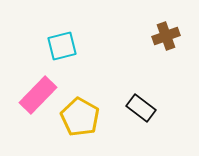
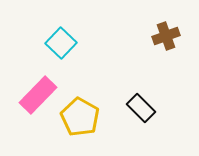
cyan square: moved 1 px left, 3 px up; rotated 32 degrees counterclockwise
black rectangle: rotated 8 degrees clockwise
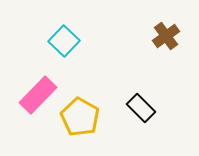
brown cross: rotated 16 degrees counterclockwise
cyan square: moved 3 px right, 2 px up
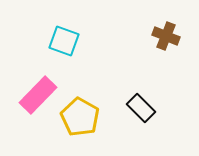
brown cross: rotated 32 degrees counterclockwise
cyan square: rotated 24 degrees counterclockwise
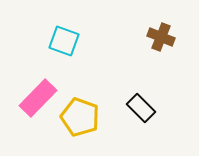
brown cross: moved 5 px left, 1 px down
pink rectangle: moved 3 px down
yellow pentagon: rotated 9 degrees counterclockwise
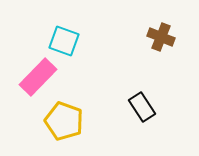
pink rectangle: moved 21 px up
black rectangle: moved 1 px right, 1 px up; rotated 12 degrees clockwise
yellow pentagon: moved 16 px left, 4 px down
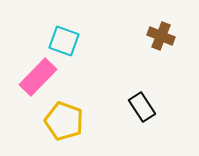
brown cross: moved 1 px up
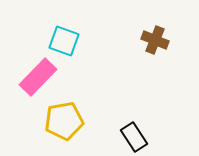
brown cross: moved 6 px left, 4 px down
black rectangle: moved 8 px left, 30 px down
yellow pentagon: rotated 30 degrees counterclockwise
